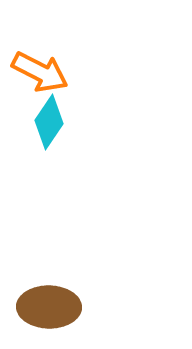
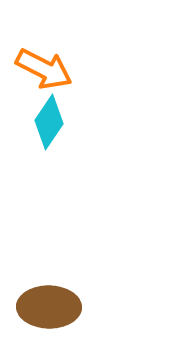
orange arrow: moved 4 px right, 3 px up
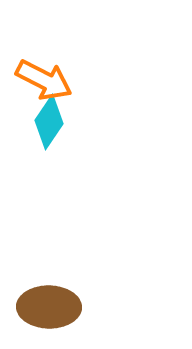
orange arrow: moved 11 px down
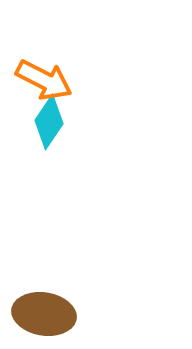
brown ellipse: moved 5 px left, 7 px down; rotated 8 degrees clockwise
